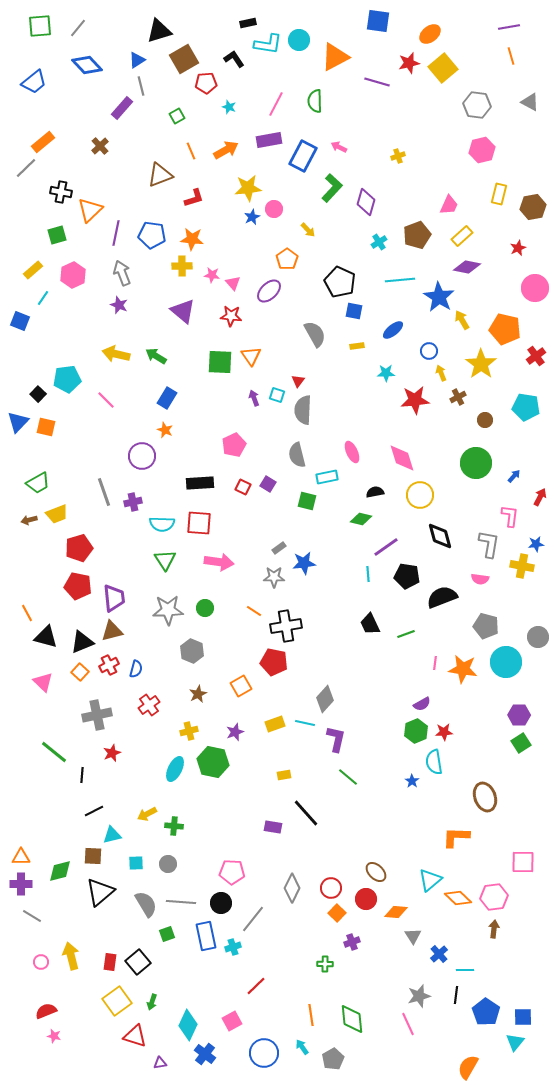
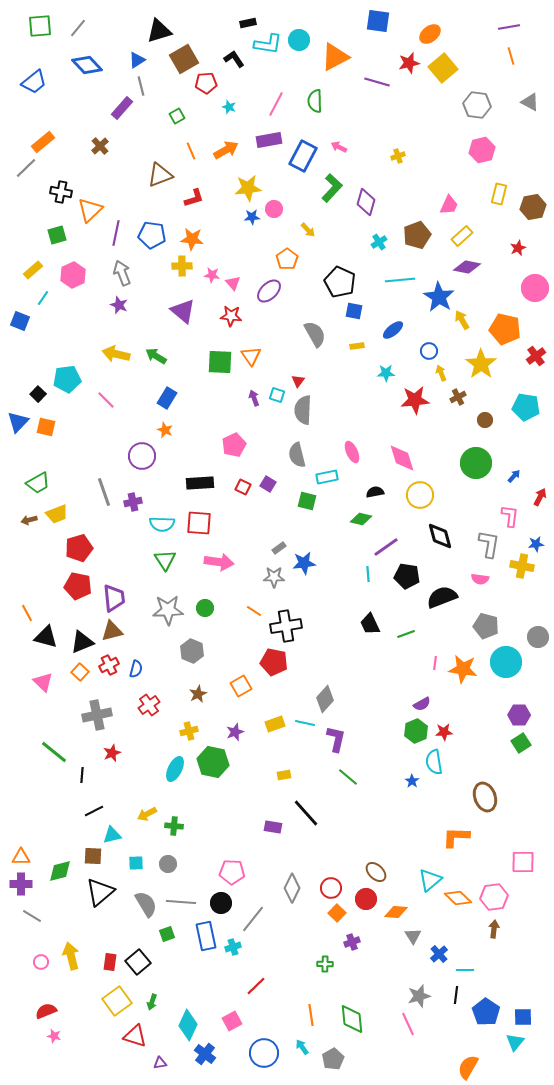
blue star at (252, 217): rotated 21 degrees clockwise
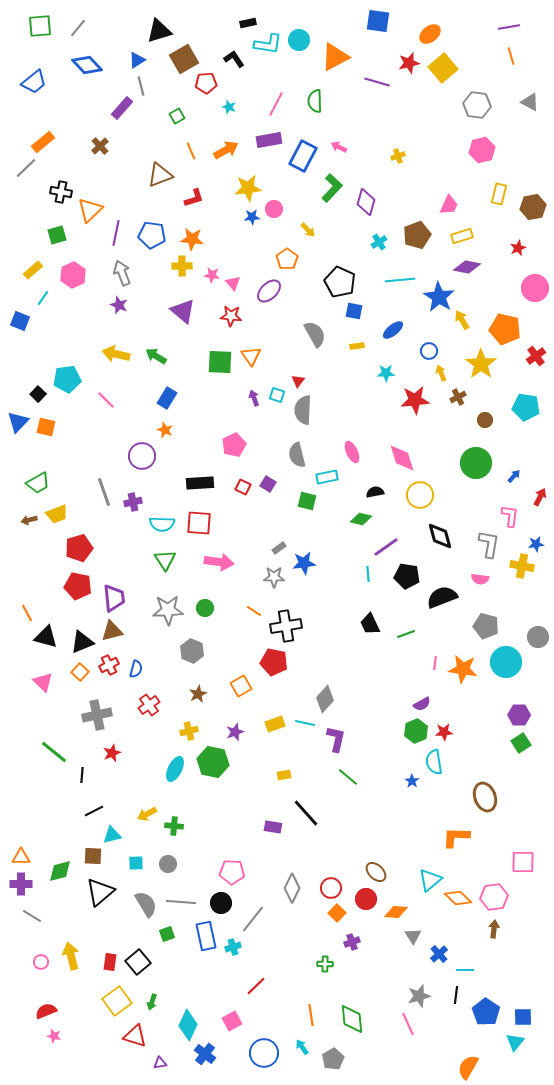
yellow rectangle at (462, 236): rotated 25 degrees clockwise
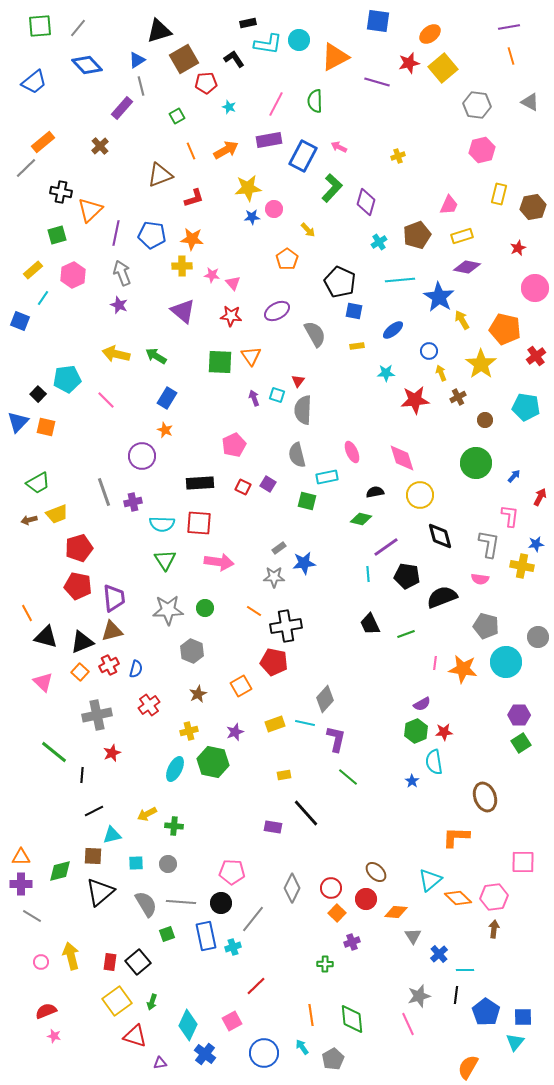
purple ellipse at (269, 291): moved 8 px right, 20 px down; rotated 15 degrees clockwise
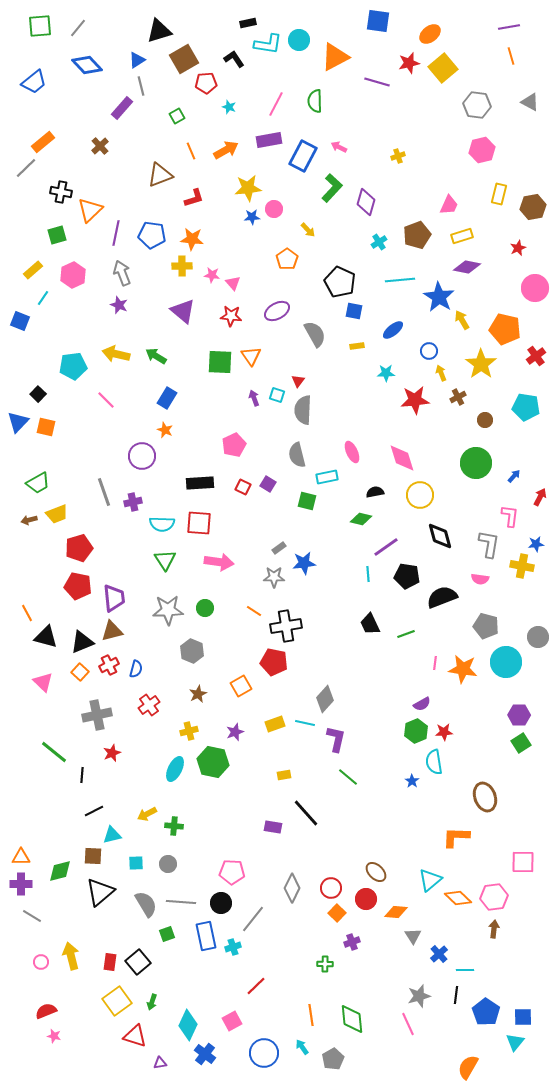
cyan pentagon at (67, 379): moved 6 px right, 13 px up
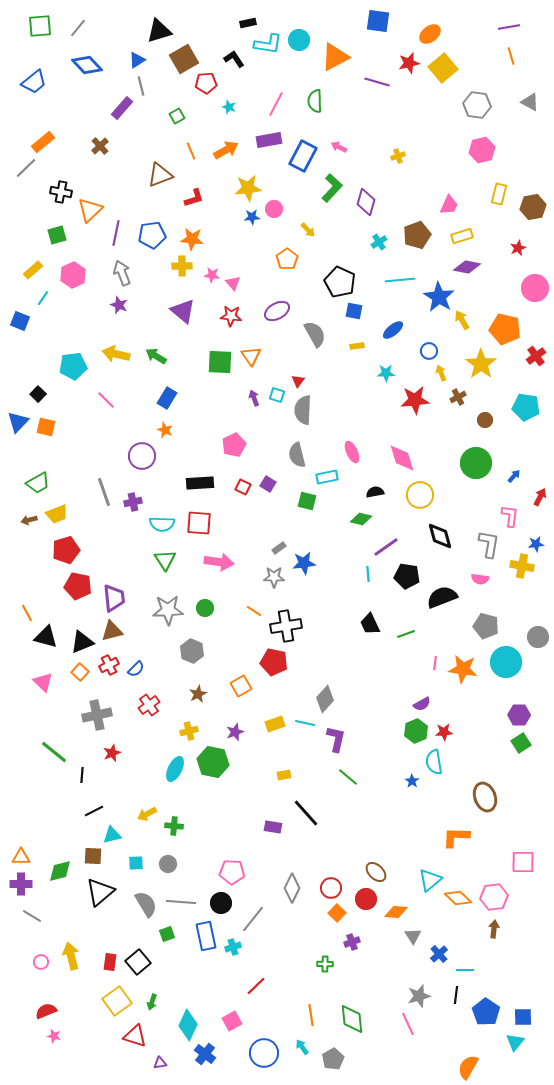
blue pentagon at (152, 235): rotated 16 degrees counterclockwise
red pentagon at (79, 548): moved 13 px left, 2 px down
blue semicircle at (136, 669): rotated 30 degrees clockwise
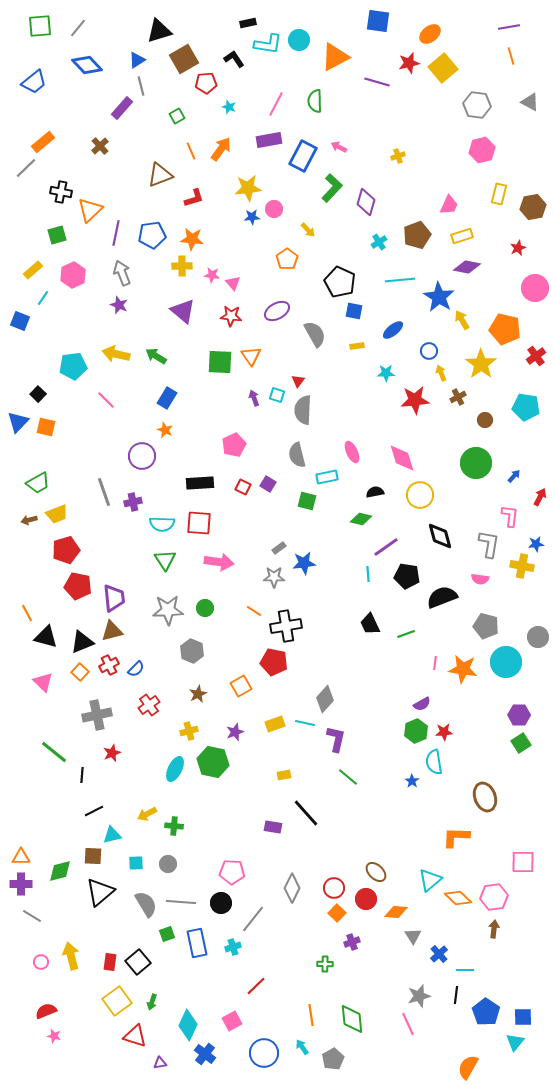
orange arrow at (226, 150): moved 5 px left, 1 px up; rotated 25 degrees counterclockwise
red circle at (331, 888): moved 3 px right
blue rectangle at (206, 936): moved 9 px left, 7 px down
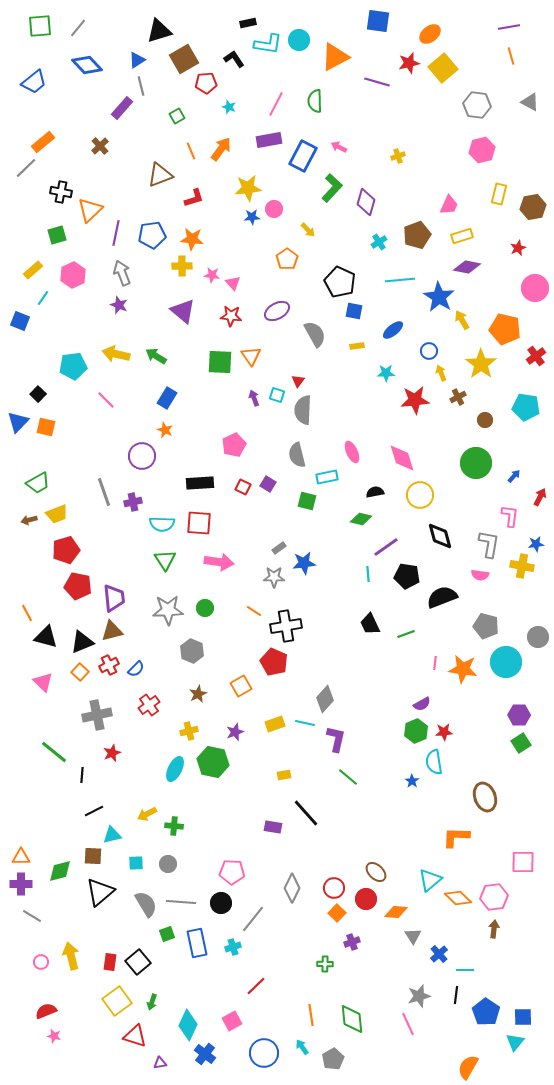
pink semicircle at (480, 579): moved 4 px up
red pentagon at (274, 662): rotated 12 degrees clockwise
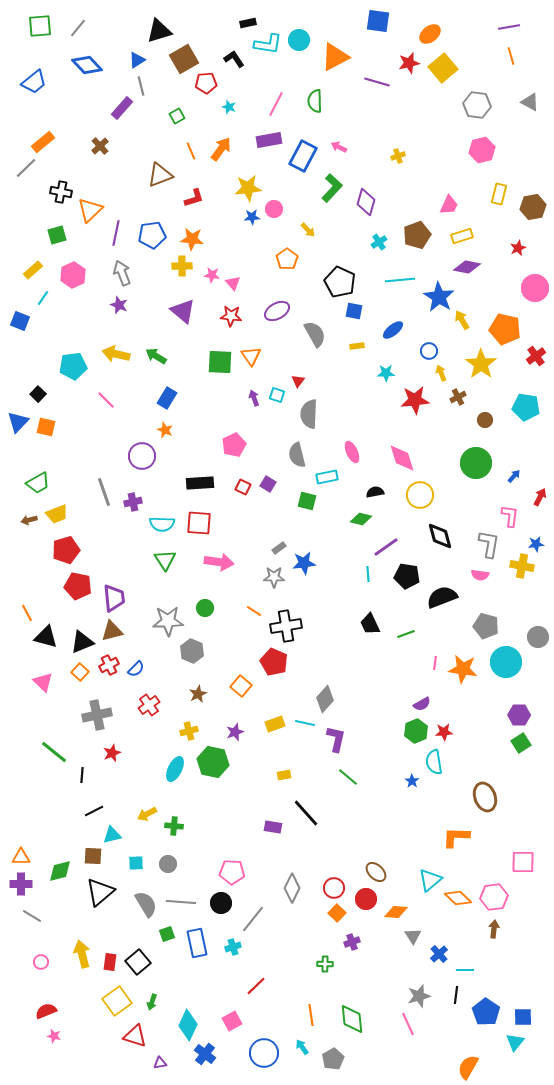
gray semicircle at (303, 410): moved 6 px right, 4 px down
gray star at (168, 610): moved 11 px down
orange square at (241, 686): rotated 20 degrees counterclockwise
yellow arrow at (71, 956): moved 11 px right, 2 px up
